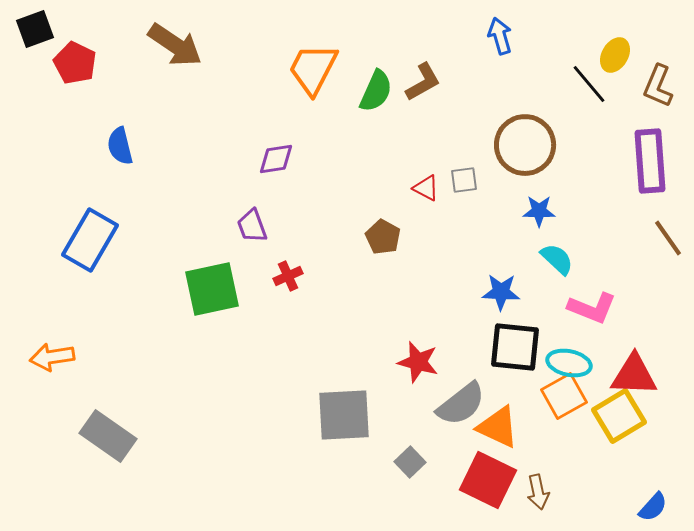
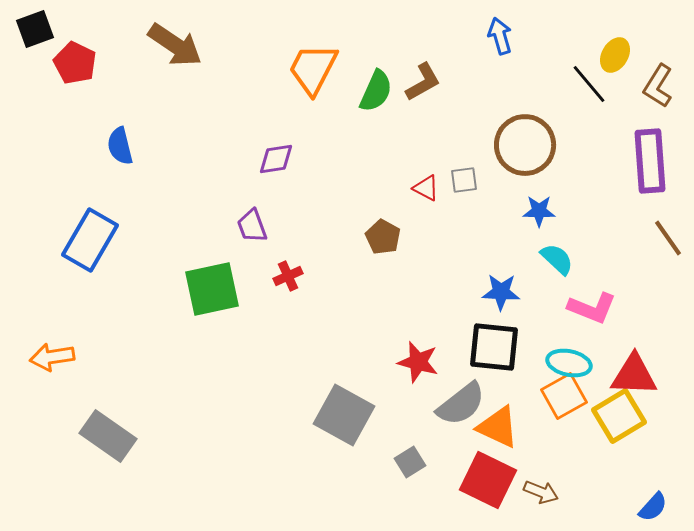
brown L-shape at (658, 86): rotated 9 degrees clockwise
black square at (515, 347): moved 21 px left
gray square at (344, 415): rotated 32 degrees clockwise
gray square at (410, 462): rotated 12 degrees clockwise
brown arrow at (538, 492): moved 3 px right; rotated 56 degrees counterclockwise
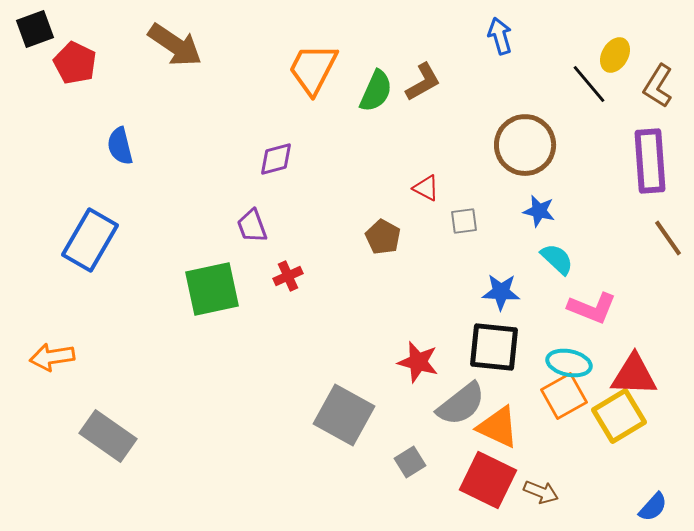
purple diamond at (276, 159): rotated 6 degrees counterclockwise
gray square at (464, 180): moved 41 px down
blue star at (539, 211): rotated 12 degrees clockwise
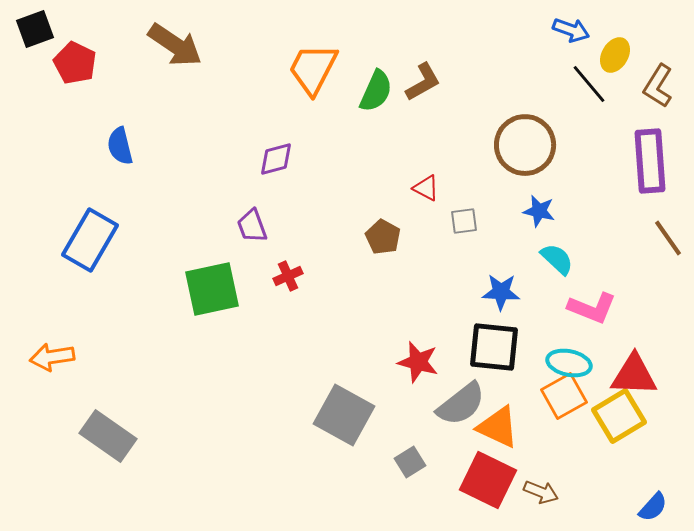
blue arrow at (500, 36): moved 71 px right, 6 px up; rotated 126 degrees clockwise
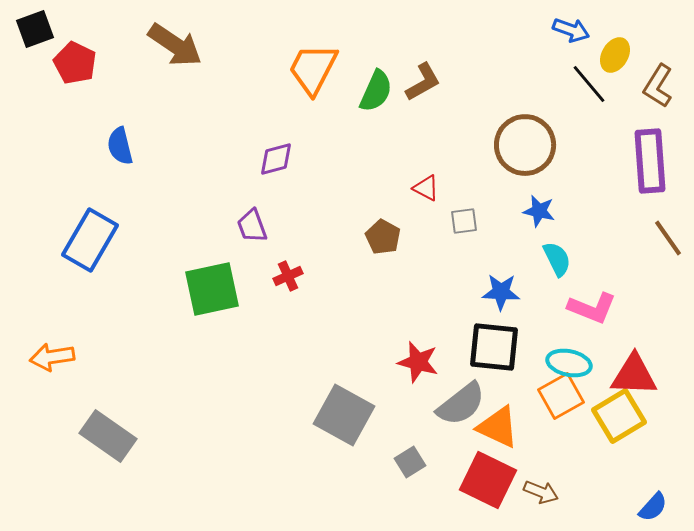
cyan semicircle at (557, 259): rotated 21 degrees clockwise
orange square at (564, 396): moved 3 px left
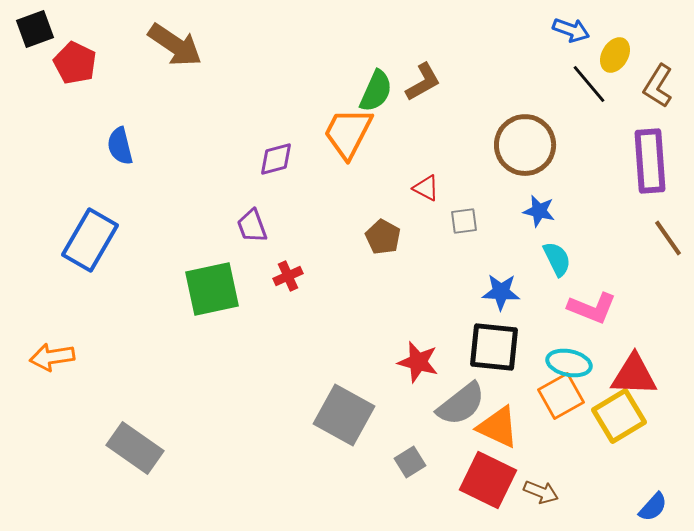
orange trapezoid at (313, 69): moved 35 px right, 64 px down
gray rectangle at (108, 436): moved 27 px right, 12 px down
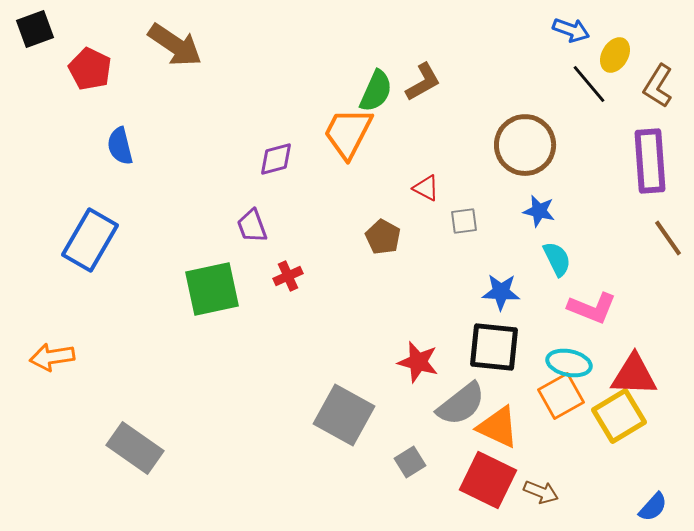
red pentagon at (75, 63): moved 15 px right, 6 px down
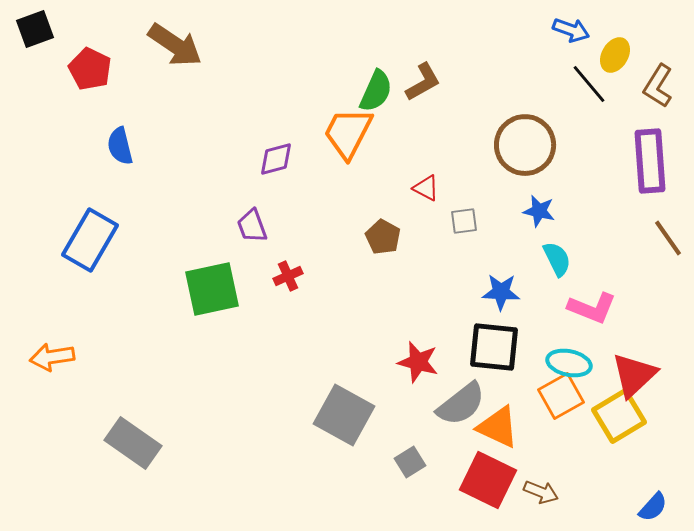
red triangle at (634, 375): rotated 45 degrees counterclockwise
gray rectangle at (135, 448): moved 2 px left, 5 px up
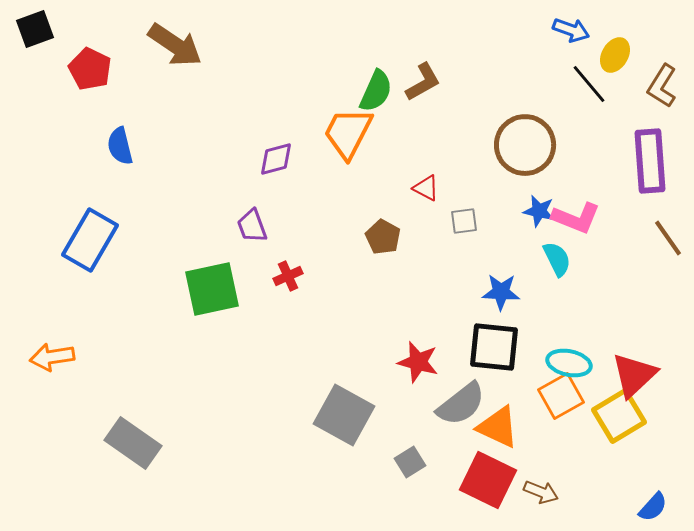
brown L-shape at (658, 86): moved 4 px right
pink L-shape at (592, 308): moved 16 px left, 90 px up
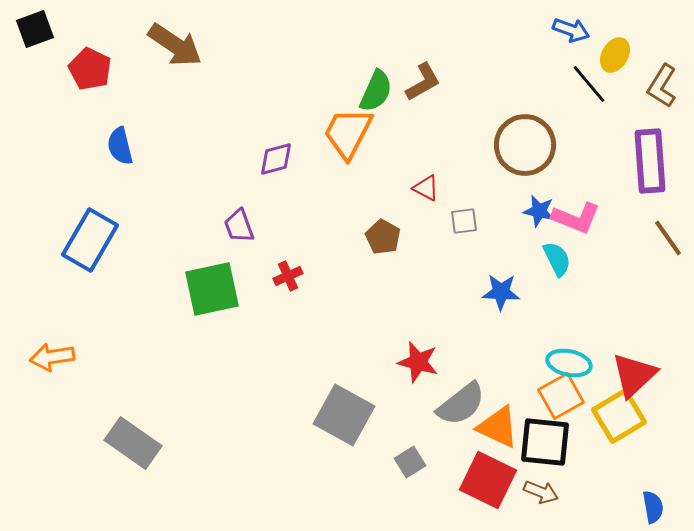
purple trapezoid at (252, 226): moved 13 px left
black square at (494, 347): moved 51 px right, 95 px down
blue semicircle at (653, 507): rotated 52 degrees counterclockwise
